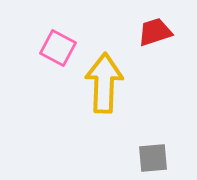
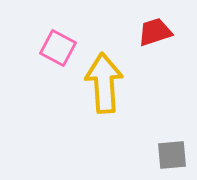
yellow arrow: rotated 6 degrees counterclockwise
gray square: moved 19 px right, 3 px up
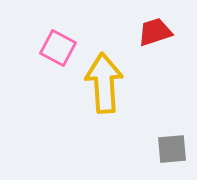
gray square: moved 6 px up
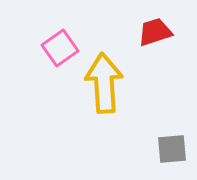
pink square: moved 2 px right; rotated 27 degrees clockwise
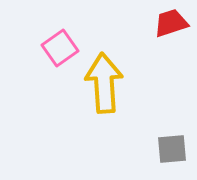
red trapezoid: moved 16 px right, 9 px up
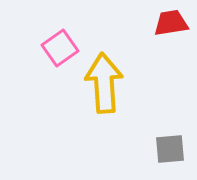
red trapezoid: rotated 9 degrees clockwise
gray square: moved 2 px left
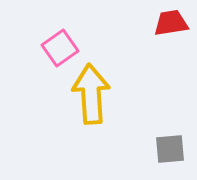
yellow arrow: moved 13 px left, 11 px down
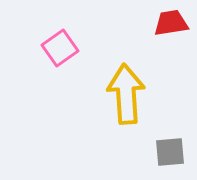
yellow arrow: moved 35 px right
gray square: moved 3 px down
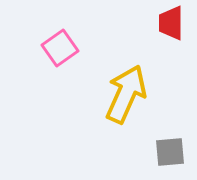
red trapezoid: rotated 81 degrees counterclockwise
yellow arrow: rotated 28 degrees clockwise
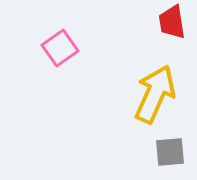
red trapezoid: moved 1 px right, 1 px up; rotated 9 degrees counterclockwise
yellow arrow: moved 29 px right
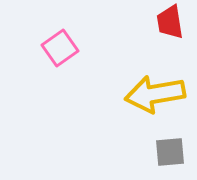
red trapezoid: moved 2 px left
yellow arrow: rotated 124 degrees counterclockwise
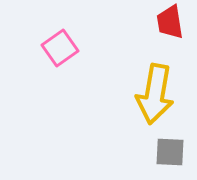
yellow arrow: rotated 70 degrees counterclockwise
gray square: rotated 8 degrees clockwise
